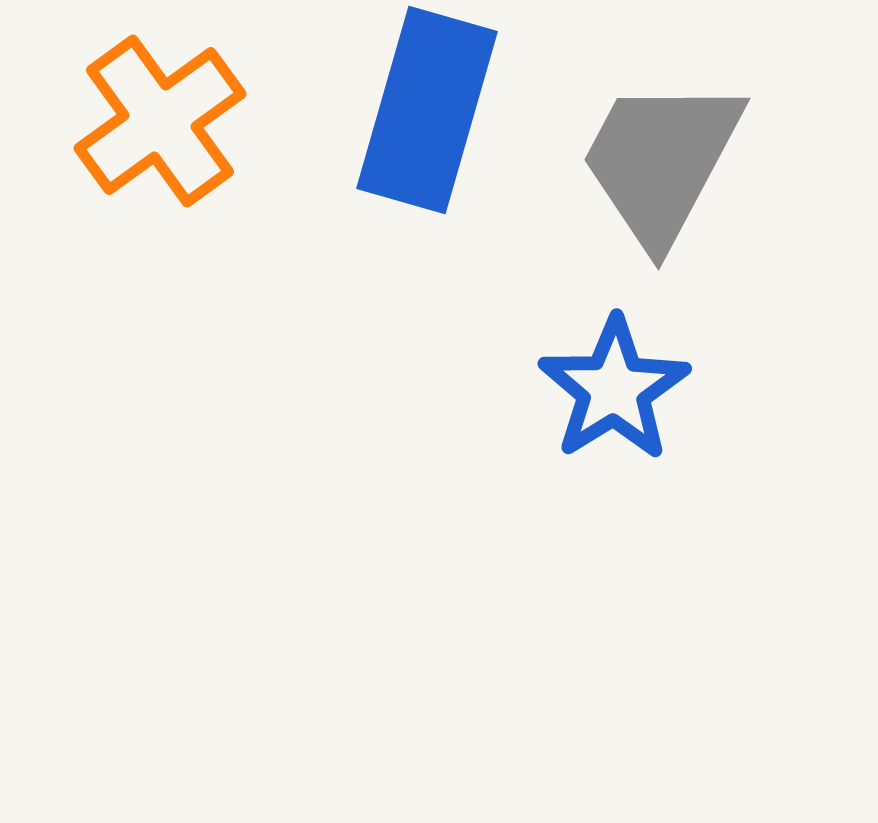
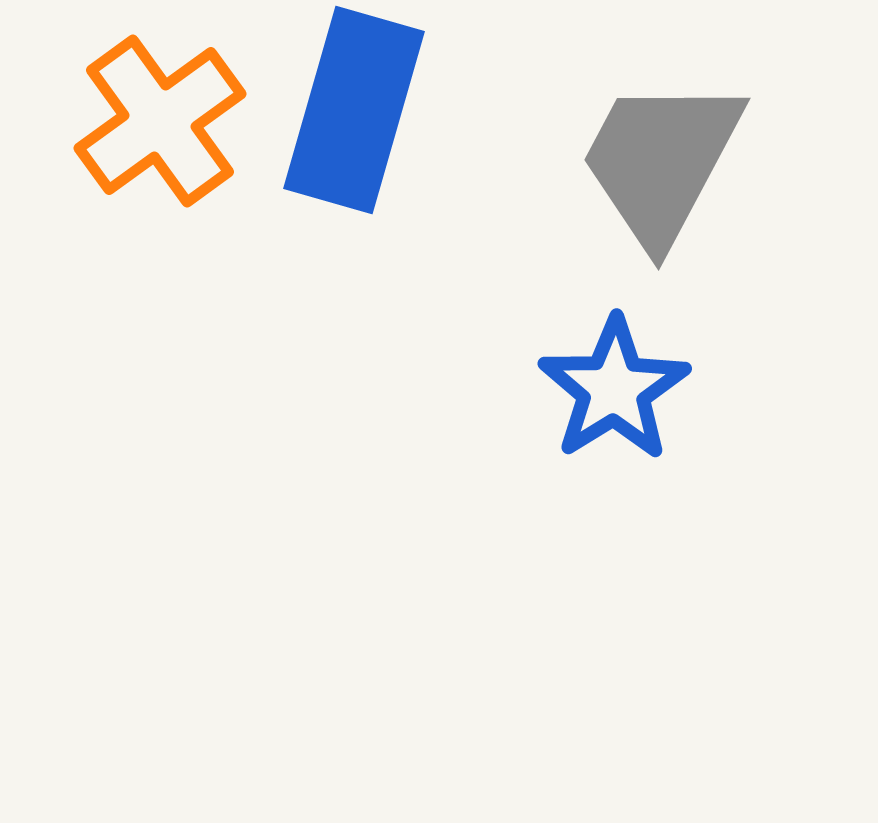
blue rectangle: moved 73 px left
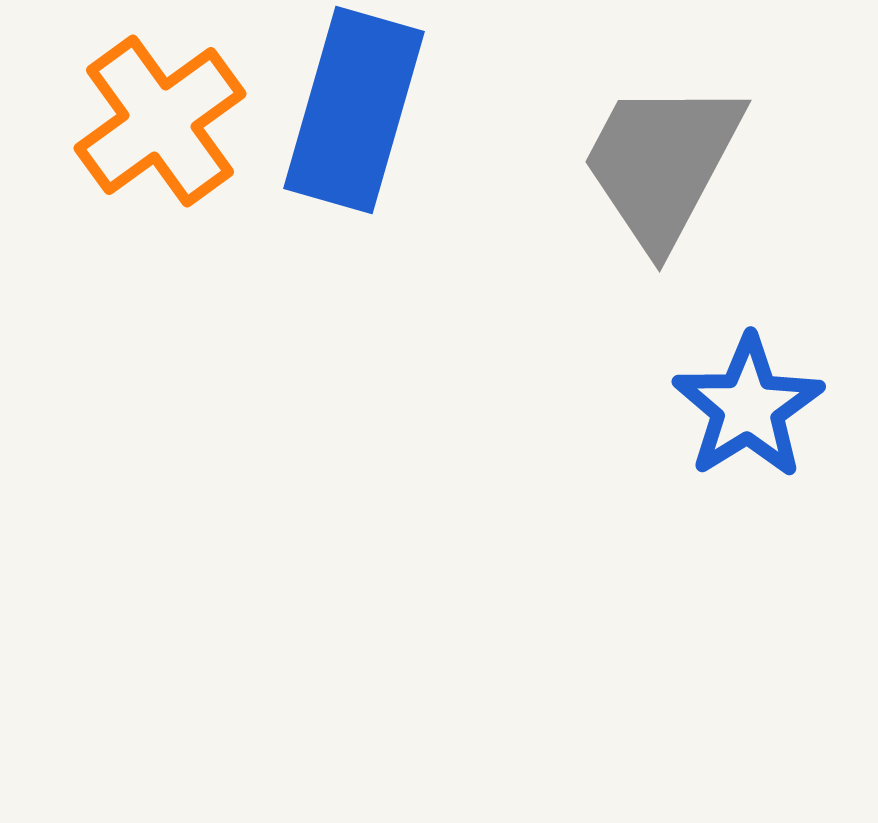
gray trapezoid: moved 1 px right, 2 px down
blue star: moved 134 px right, 18 px down
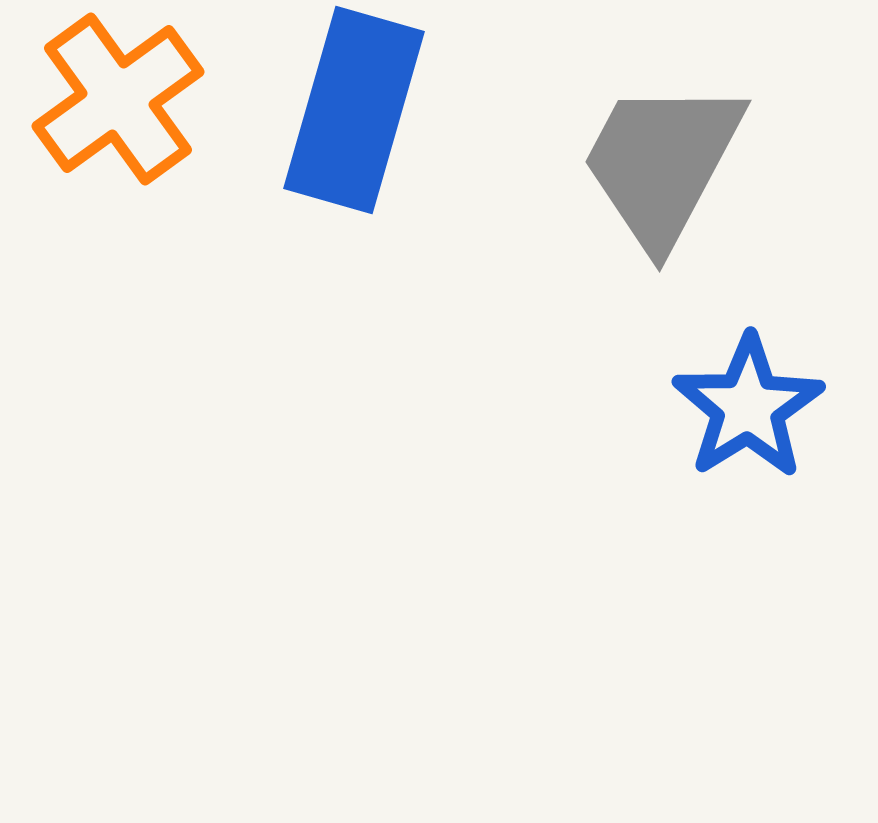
orange cross: moved 42 px left, 22 px up
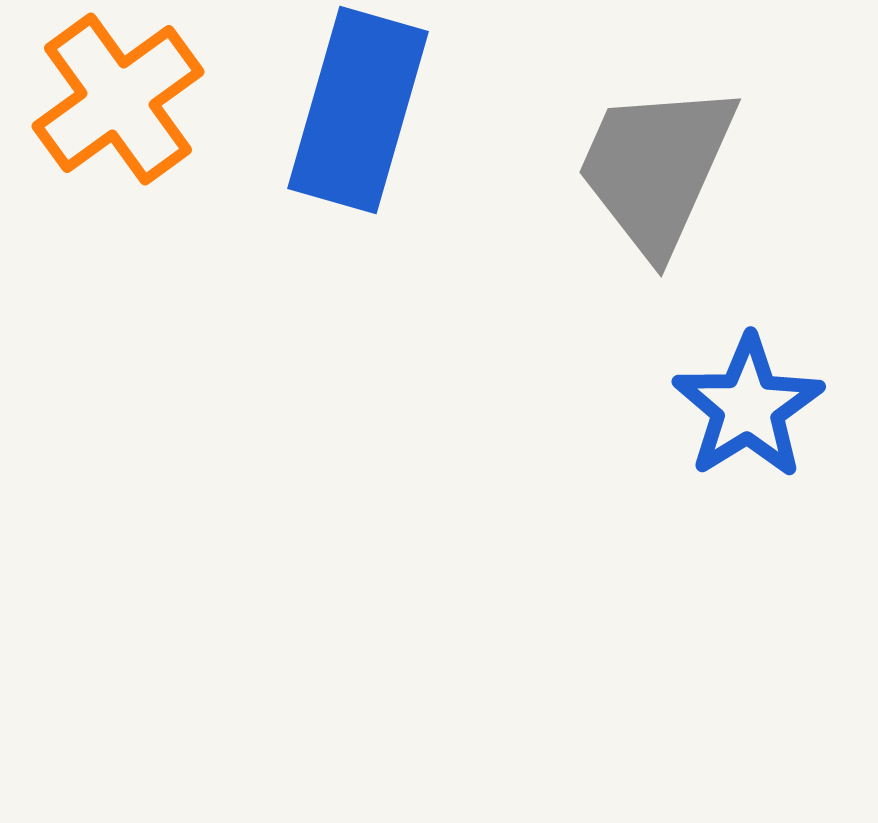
blue rectangle: moved 4 px right
gray trapezoid: moved 6 px left, 5 px down; rotated 4 degrees counterclockwise
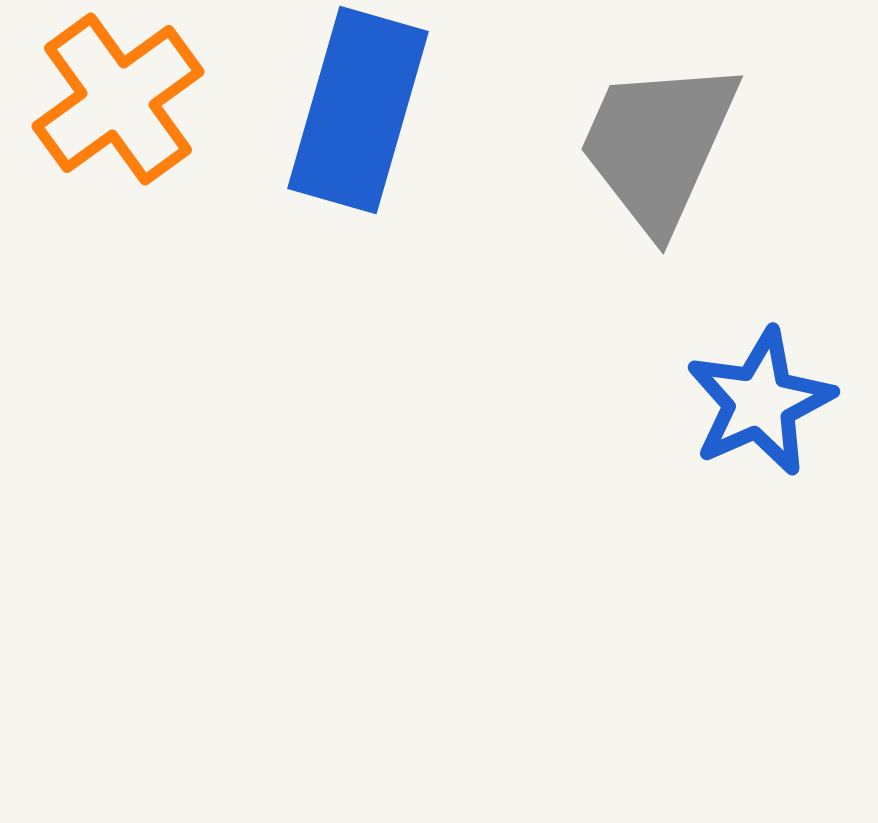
gray trapezoid: moved 2 px right, 23 px up
blue star: moved 12 px right, 5 px up; rotated 8 degrees clockwise
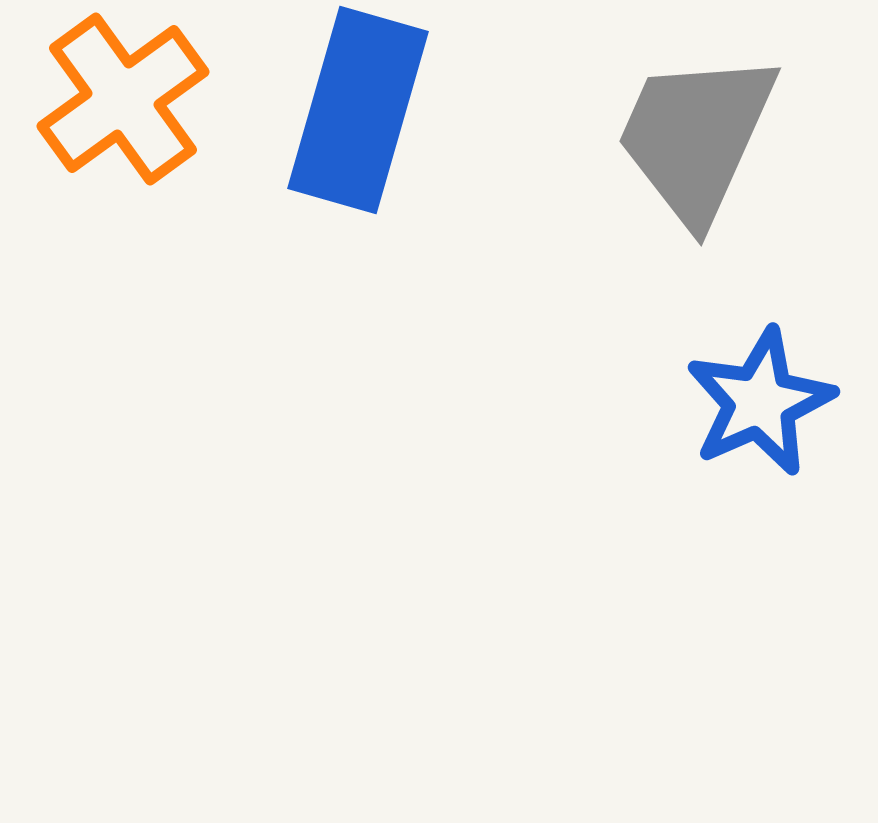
orange cross: moved 5 px right
gray trapezoid: moved 38 px right, 8 px up
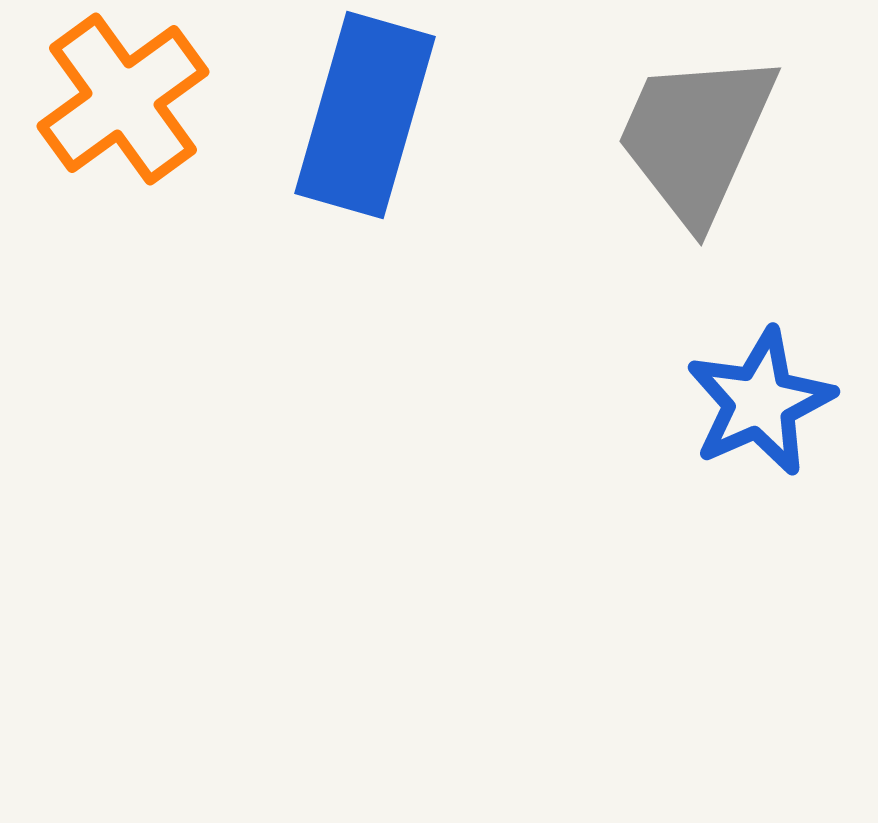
blue rectangle: moved 7 px right, 5 px down
